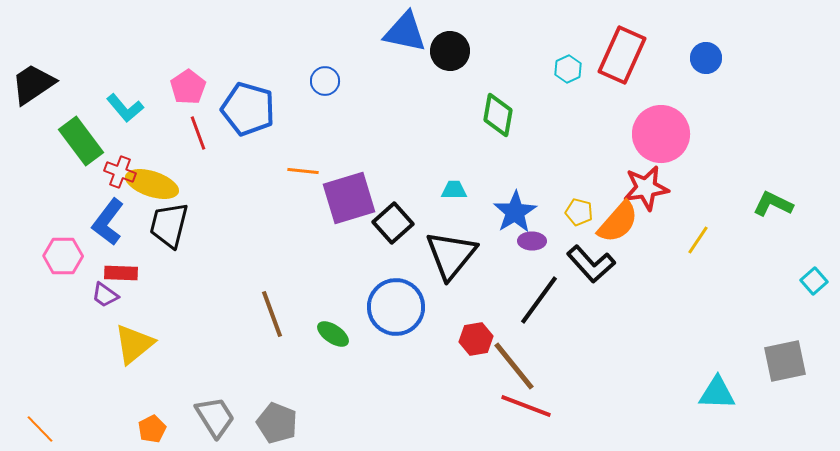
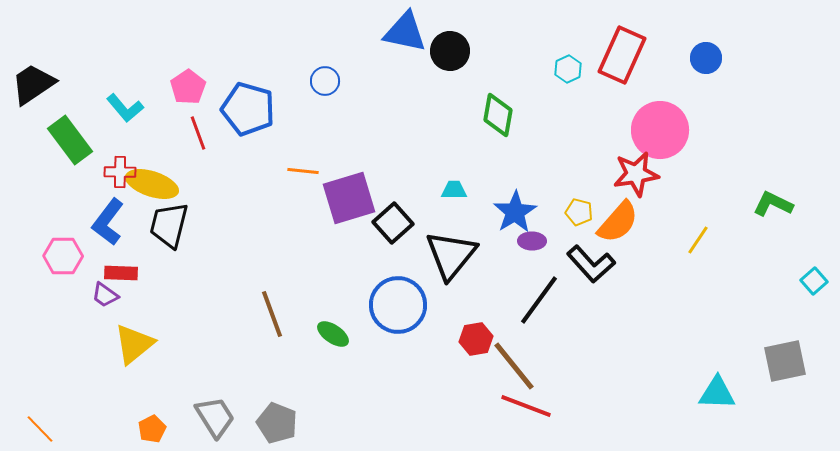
pink circle at (661, 134): moved 1 px left, 4 px up
green rectangle at (81, 141): moved 11 px left, 1 px up
red cross at (120, 172): rotated 20 degrees counterclockwise
red star at (646, 188): moved 10 px left, 14 px up
blue circle at (396, 307): moved 2 px right, 2 px up
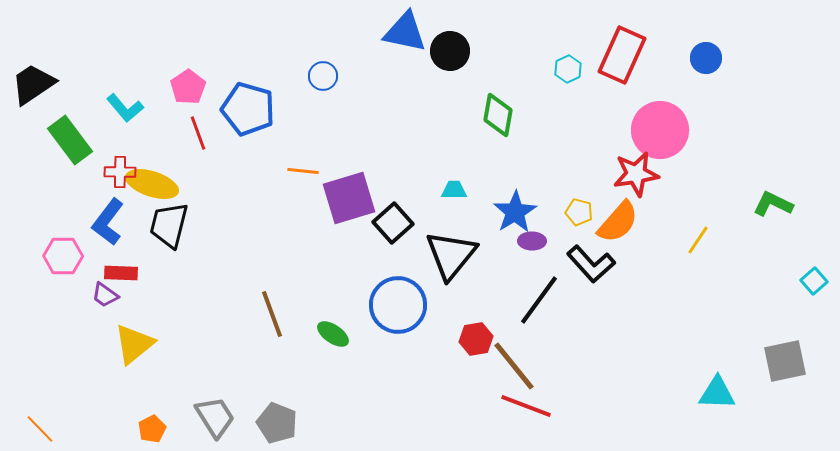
blue circle at (325, 81): moved 2 px left, 5 px up
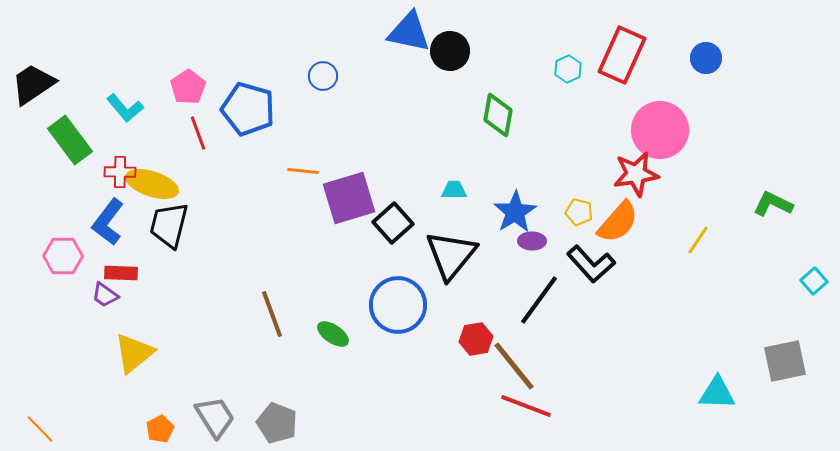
blue triangle at (405, 32): moved 4 px right
yellow triangle at (134, 344): moved 9 px down
orange pentagon at (152, 429): moved 8 px right
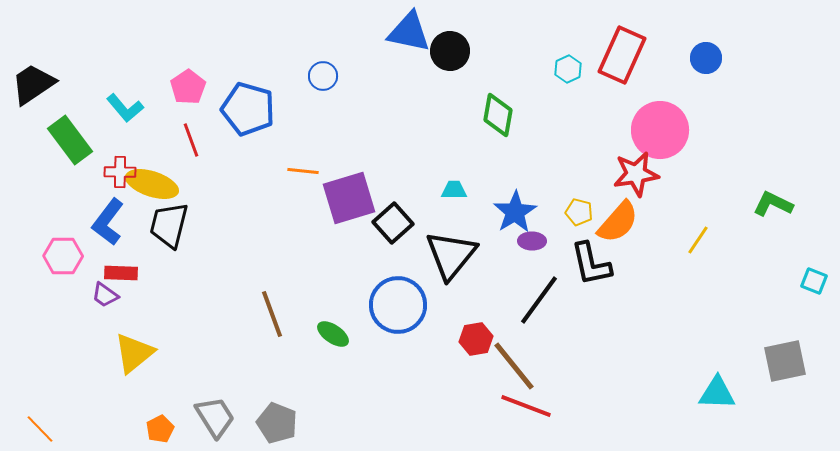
red line at (198, 133): moved 7 px left, 7 px down
black L-shape at (591, 264): rotated 30 degrees clockwise
cyan square at (814, 281): rotated 28 degrees counterclockwise
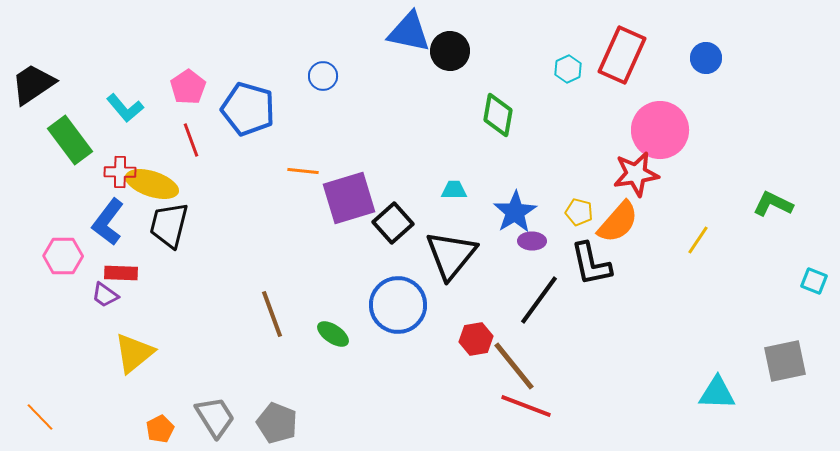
orange line at (40, 429): moved 12 px up
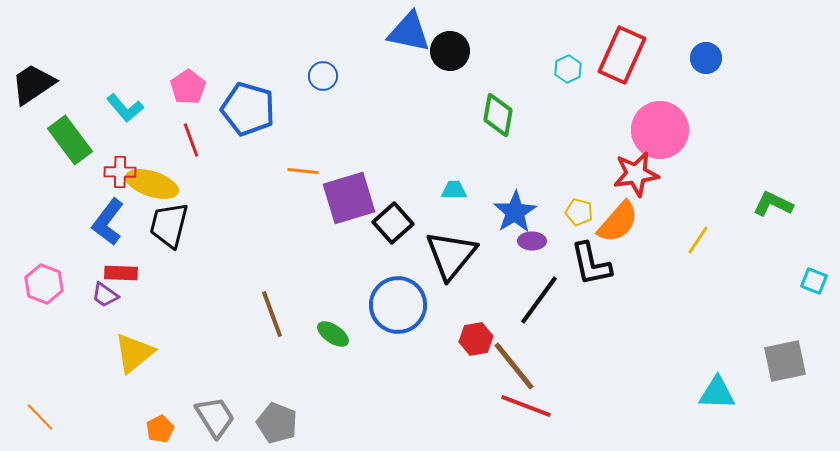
pink hexagon at (63, 256): moved 19 px left, 28 px down; rotated 21 degrees clockwise
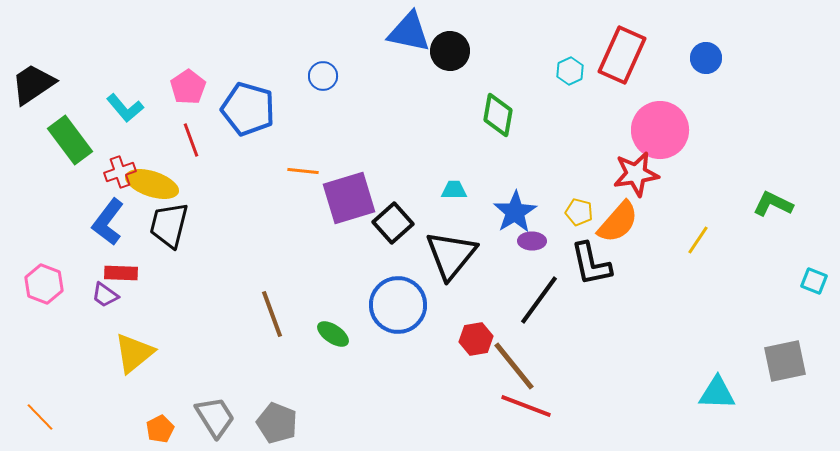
cyan hexagon at (568, 69): moved 2 px right, 2 px down
red cross at (120, 172): rotated 20 degrees counterclockwise
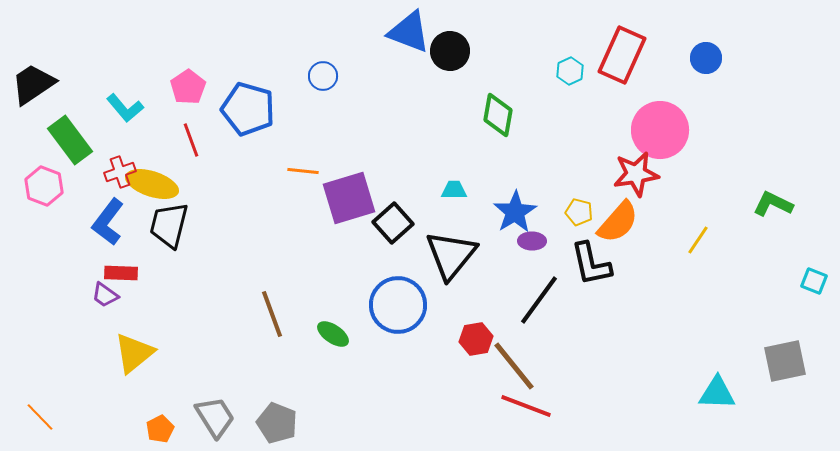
blue triangle at (409, 32): rotated 9 degrees clockwise
pink hexagon at (44, 284): moved 98 px up
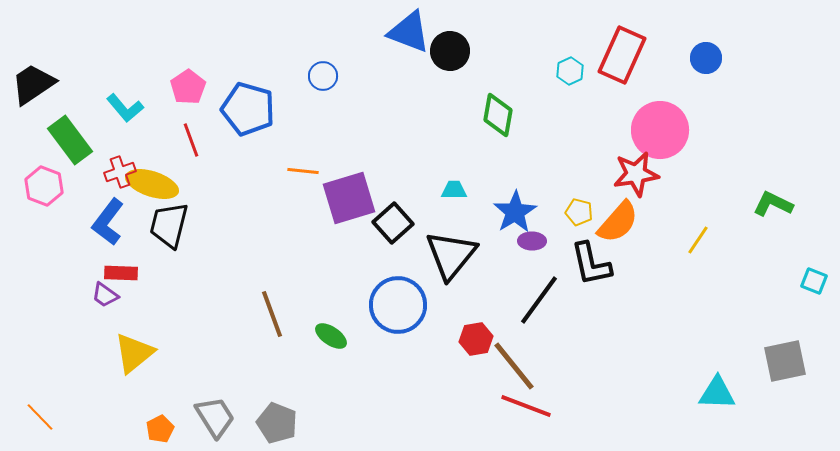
green ellipse at (333, 334): moved 2 px left, 2 px down
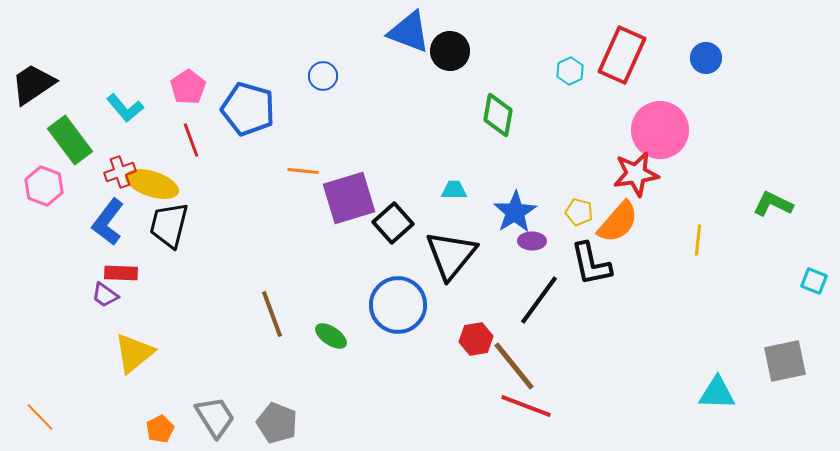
yellow line at (698, 240): rotated 28 degrees counterclockwise
